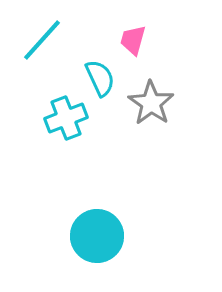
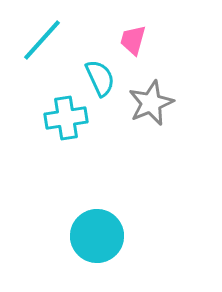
gray star: rotated 15 degrees clockwise
cyan cross: rotated 12 degrees clockwise
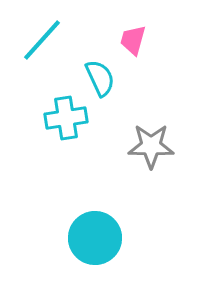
gray star: moved 43 px down; rotated 24 degrees clockwise
cyan circle: moved 2 px left, 2 px down
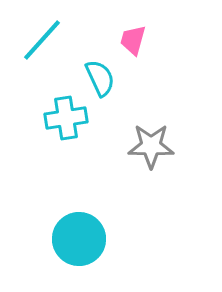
cyan circle: moved 16 px left, 1 px down
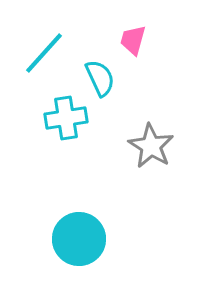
cyan line: moved 2 px right, 13 px down
gray star: rotated 30 degrees clockwise
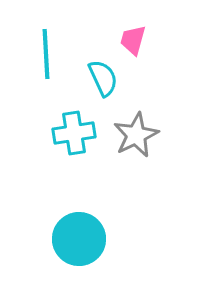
cyan line: moved 2 px right, 1 px down; rotated 45 degrees counterclockwise
cyan semicircle: moved 3 px right
cyan cross: moved 8 px right, 15 px down
gray star: moved 15 px left, 11 px up; rotated 15 degrees clockwise
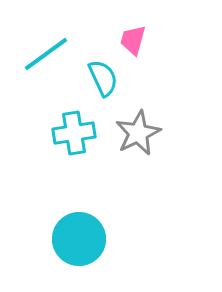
cyan line: rotated 57 degrees clockwise
gray star: moved 2 px right, 2 px up
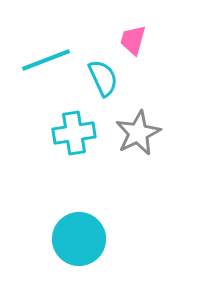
cyan line: moved 6 px down; rotated 15 degrees clockwise
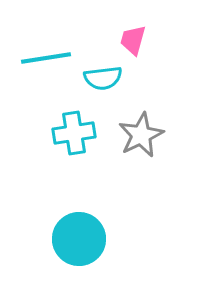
cyan line: moved 2 px up; rotated 12 degrees clockwise
cyan semicircle: rotated 108 degrees clockwise
gray star: moved 3 px right, 2 px down
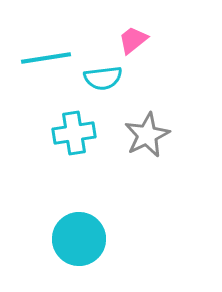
pink trapezoid: rotated 36 degrees clockwise
gray star: moved 6 px right
